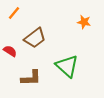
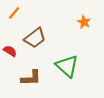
orange star: rotated 16 degrees clockwise
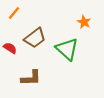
red semicircle: moved 3 px up
green triangle: moved 17 px up
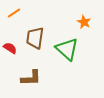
orange line: rotated 16 degrees clockwise
brown trapezoid: rotated 135 degrees clockwise
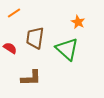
orange star: moved 6 px left
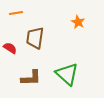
orange line: moved 2 px right; rotated 24 degrees clockwise
green triangle: moved 25 px down
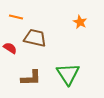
orange line: moved 4 px down; rotated 24 degrees clockwise
orange star: moved 2 px right
brown trapezoid: rotated 95 degrees clockwise
green triangle: moved 1 px right; rotated 15 degrees clockwise
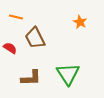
brown trapezoid: rotated 130 degrees counterclockwise
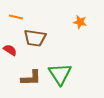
orange star: rotated 16 degrees counterclockwise
brown trapezoid: rotated 55 degrees counterclockwise
red semicircle: moved 2 px down
green triangle: moved 8 px left
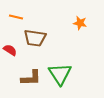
orange star: moved 1 px down
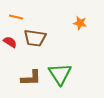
red semicircle: moved 8 px up
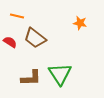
orange line: moved 1 px right, 1 px up
brown trapezoid: rotated 30 degrees clockwise
